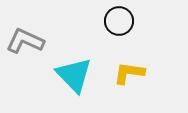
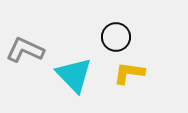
black circle: moved 3 px left, 16 px down
gray L-shape: moved 9 px down
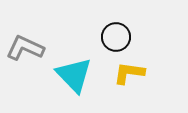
gray L-shape: moved 2 px up
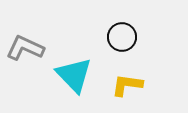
black circle: moved 6 px right
yellow L-shape: moved 2 px left, 12 px down
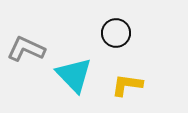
black circle: moved 6 px left, 4 px up
gray L-shape: moved 1 px right, 1 px down
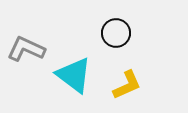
cyan triangle: rotated 9 degrees counterclockwise
yellow L-shape: rotated 148 degrees clockwise
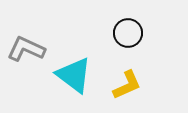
black circle: moved 12 px right
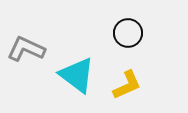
cyan triangle: moved 3 px right
